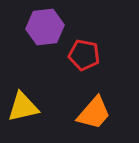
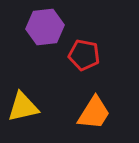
orange trapezoid: rotated 9 degrees counterclockwise
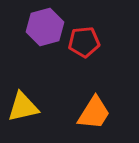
purple hexagon: rotated 9 degrees counterclockwise
red pentagon: moved 13 px up; rotated 16 degrees counterclockwise
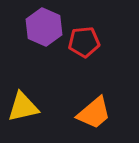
purple hexagon: moved 1 px left; rotated 21 degrees counterclockwise
orange trapezoid: rotated 18 degrees clockwise
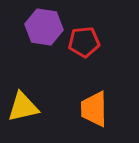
purple hexagon: rotated 15 degrees counterclockwise
orange trapezoid: moved 4 px up; rotated 129 degrees clockwise
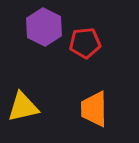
purple hexagon: rotated 18 degrees clockwise
red pentagon: moved 1 px right, 1 px down
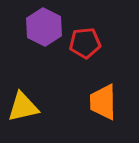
orange trapezoid: moved 9 px right, 7 px up
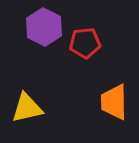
orange trapezoid: moved 11 px right
yellow triangle: moved 4 px right, 1 px down
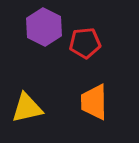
orange trapezoid: moved 20 px left
